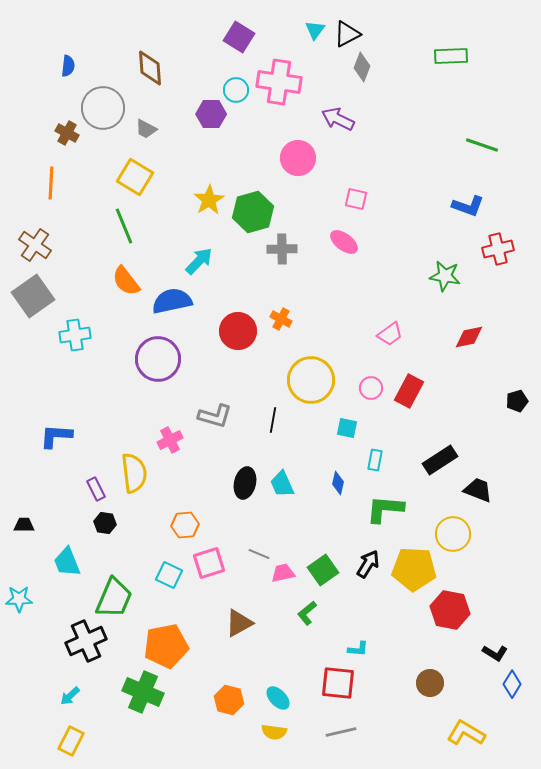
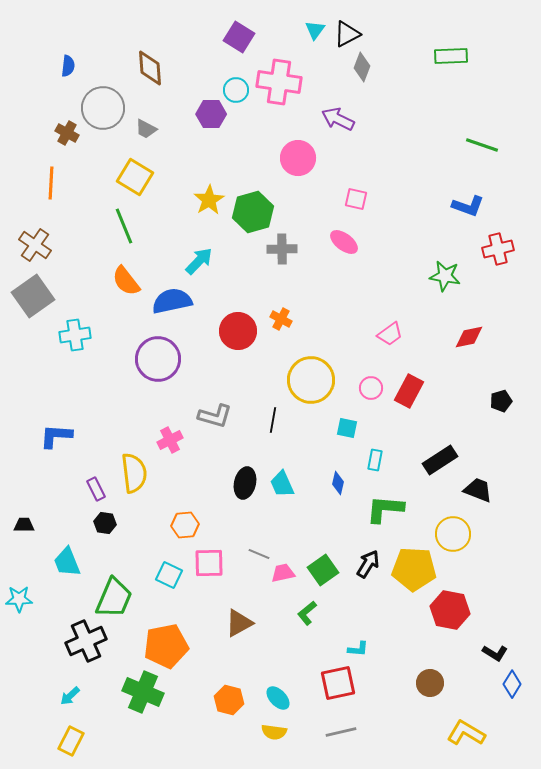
black pentagon at (517, 401): moved 16 px left
pink square at (209, 563): rotated 16 degrees clockwise
red square at (338, 683): rotated 18 degrees counterclockwise
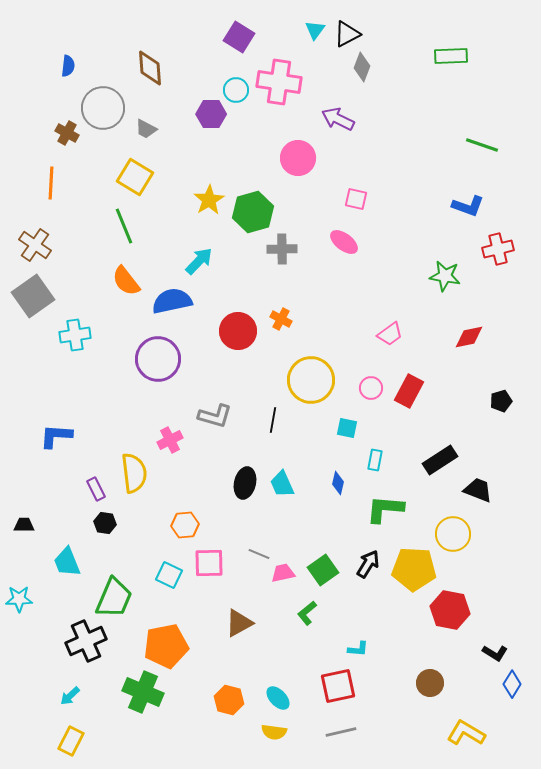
red square at (338, 683): moved 3 px down
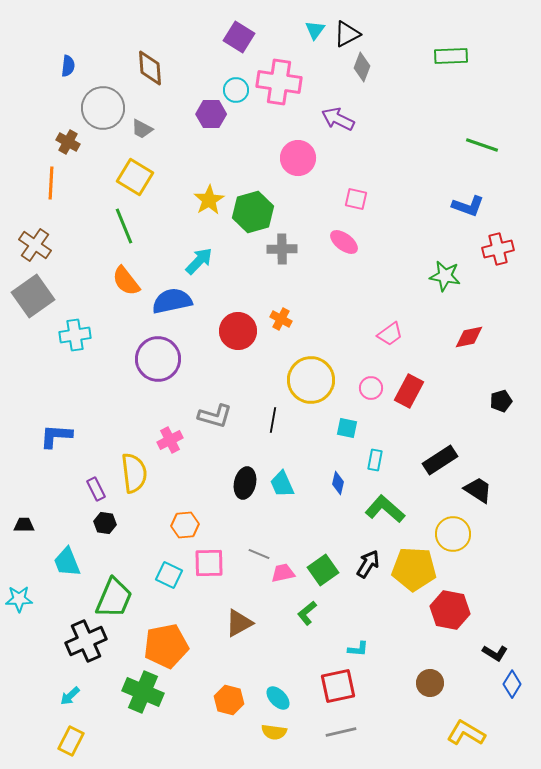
gray trapezoid at (146, 129): moved 4 px left
brown cross at (67, 133): moved 1 px right, 9 px down
black trapezoid at (478, 490): rotated 12 degrees clockwise
green L-shape at (385, 509): rotated 36 degrees clockwise
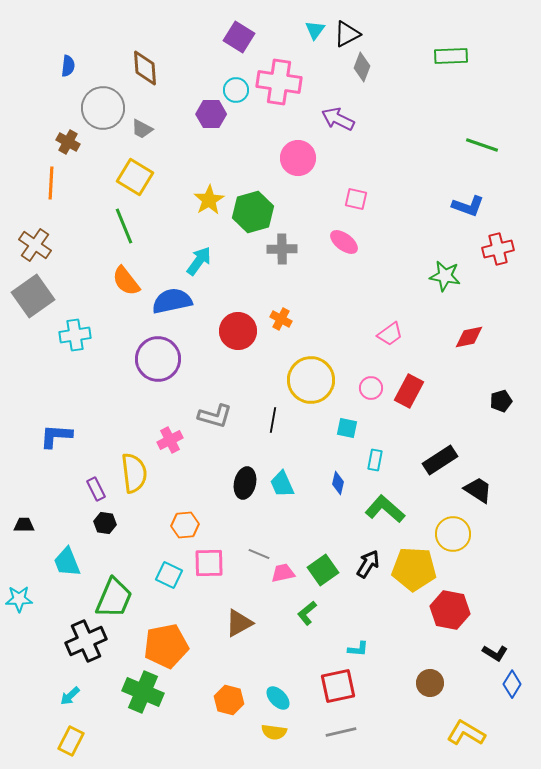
brown diamond at (150, 68): moved 5 px left
cyan arrow at (199, 261): rotated 8 degrees counterclockwise
